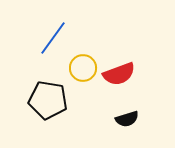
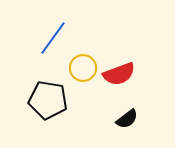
black semicircle: rotated 20 degrees counterclockwise
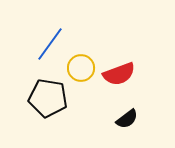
blue line: moved 3 px left, 6 px down
yellow circle: moved 2 px left
black pentagon: moved 2 px up
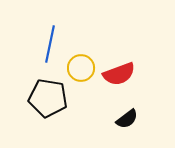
blue line: rotated 24 degrees counterclockwise
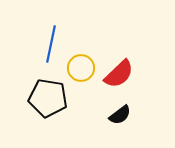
blue line: moved 1 px right
red semicircle: rotated 24 degrees counterclockwise
black semicircle: moved 7 px left, 4 px up
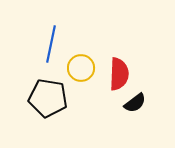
red semicircle: rotated 44 degrees counterclockwise
black semicircle: moved 15 px right, 12 px up
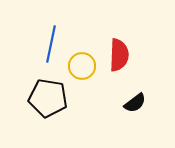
yellow circle: moved 1 px right, 2 px up
red semicircle: moved 19 px up
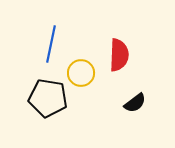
yellow circle: moved 1 px left, 7 px down
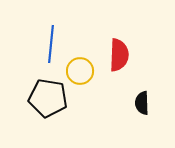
blue line: rotated 6 degrees counterclockwise
yellow circle: moved 1 px left, 2 px up
black semicircle: moved 7 px right; rotated 125 degrees clockwise
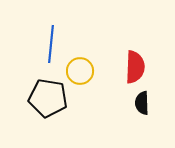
red semicircle: moved 16 px right, 12 px down
